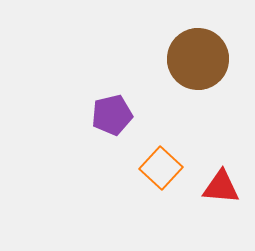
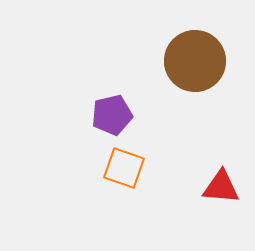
brown circle: moved 3 px left, 2 px down
orange square: moved 37 px left; rotated 24 degrees counterclockwise
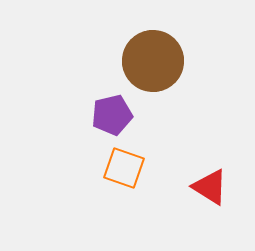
brown circle: moved 42 px left
red triangle: moved 11 px left; rotated 27 degrees clockwise
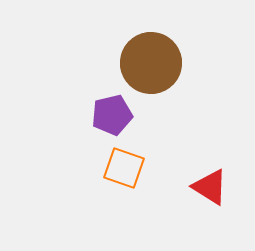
brown circle: moved 2 px left, 2 px down
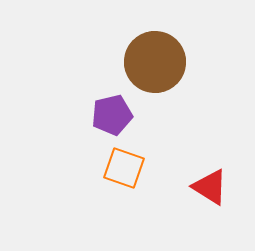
brown circle: moved 4 px right, 1 px up
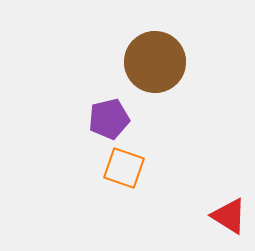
purple pentagon: moved 3 px left, 4 px down
red triangle: moved 19 px right, 29 px down
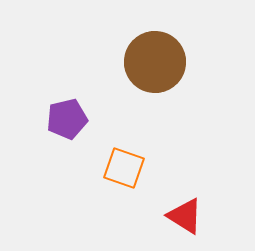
purple pentagon: moved 42 px left
red triangle: moved 44 px left
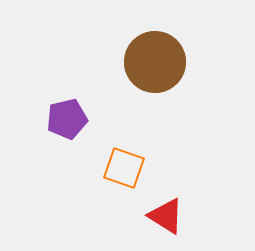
red triangle: moved 19 px left
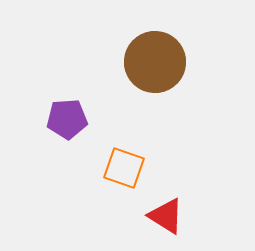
purple pentagon: rotated 9 degrees clockwise
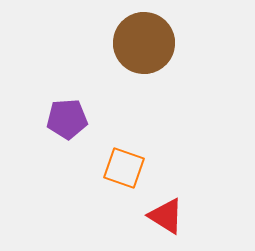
brown circle: moved 11 px left, 19 px up
